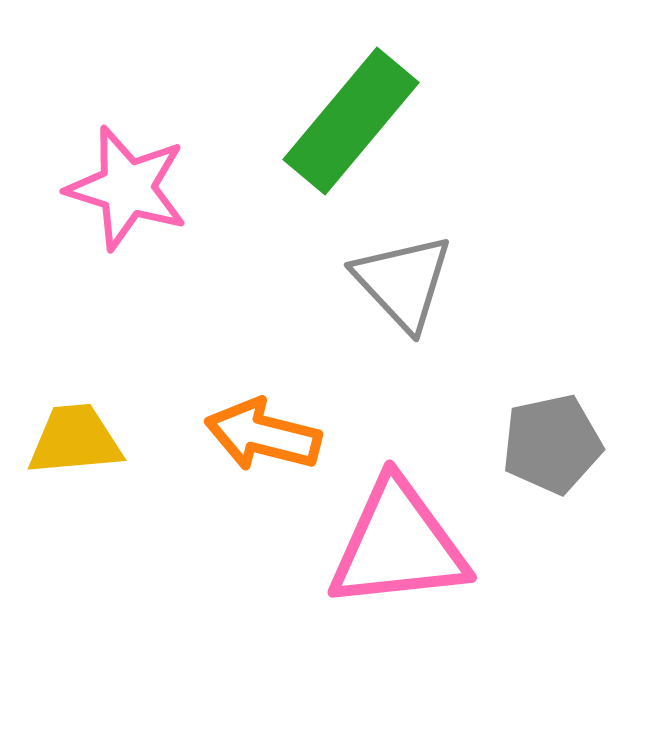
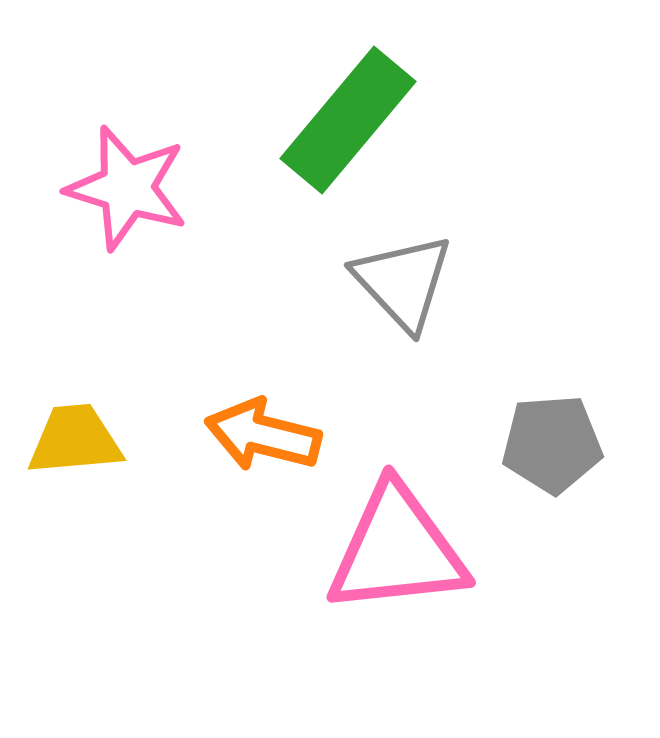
green rectangle: moved 3 px left, 1 px up
gray pentagon: rotated 8 degrees clockwise
pink triangle: moved 1 px left, 5 px down
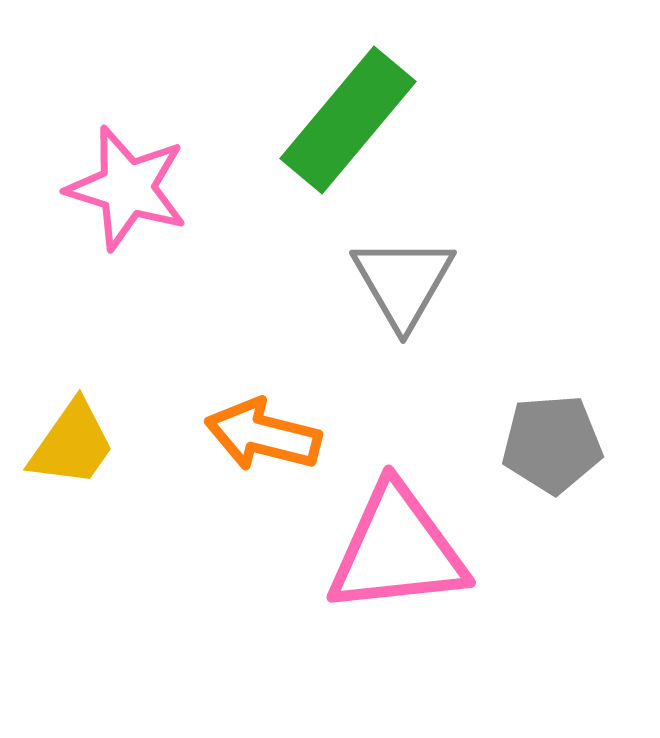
gray triangle: rotated 13 degrees clockwise
yellow trapezoid: moved 3 px left, 4 px down; rotated 130 degrees clockwise
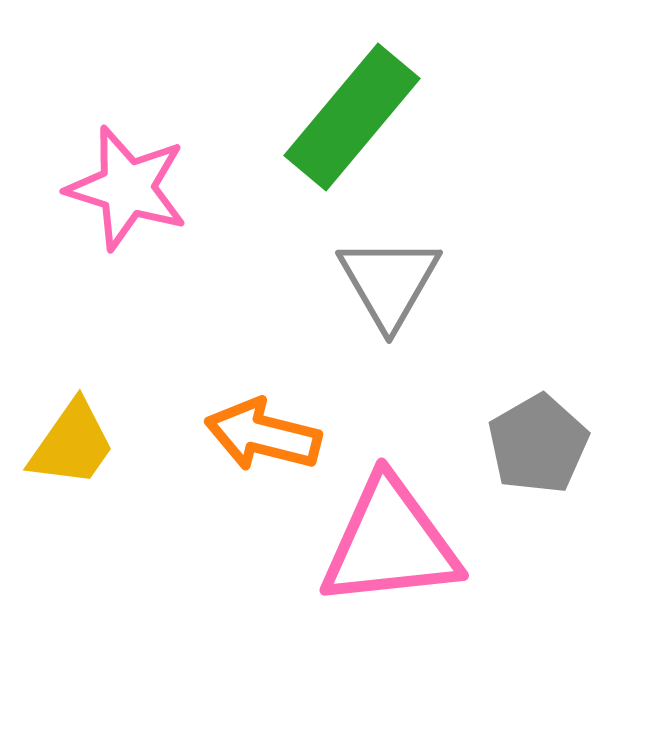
green rectangle: moved 4 px right, 3 px up
gray triangle: moved 14 px left
gray pentagon: moved 14 px left; rotated 26 degrees counterclockwise
pink triangle: moved 7 px left, 7 px up
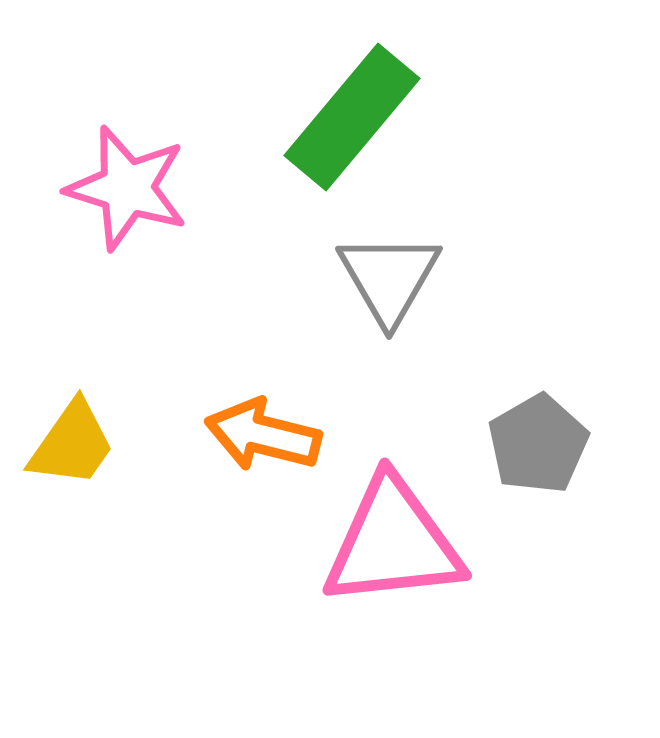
gray triangle: moved 4 px up
pink triangle: moved 3 px right
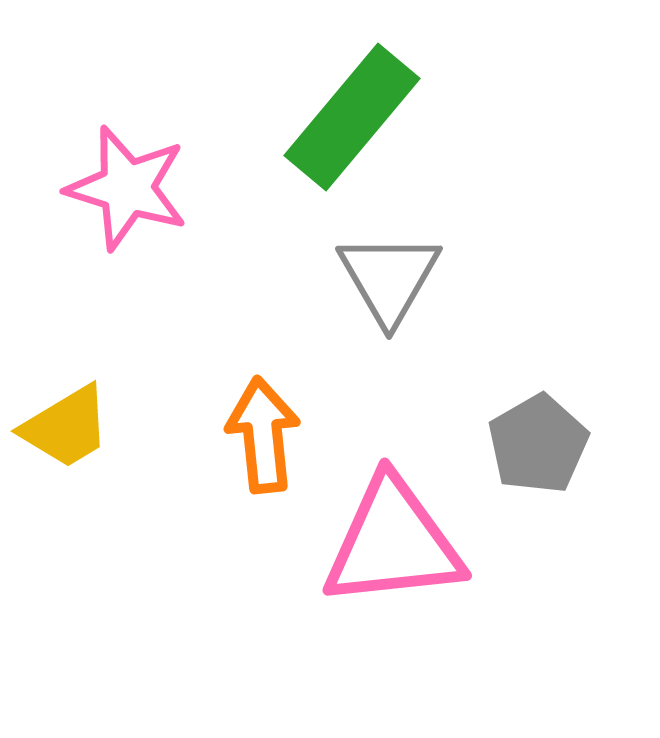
orange arrow: rotated 70 degrees clockwise
yellow trapezoid: moved 6 px left, 17 px up; rotated 24 degrees clockwise
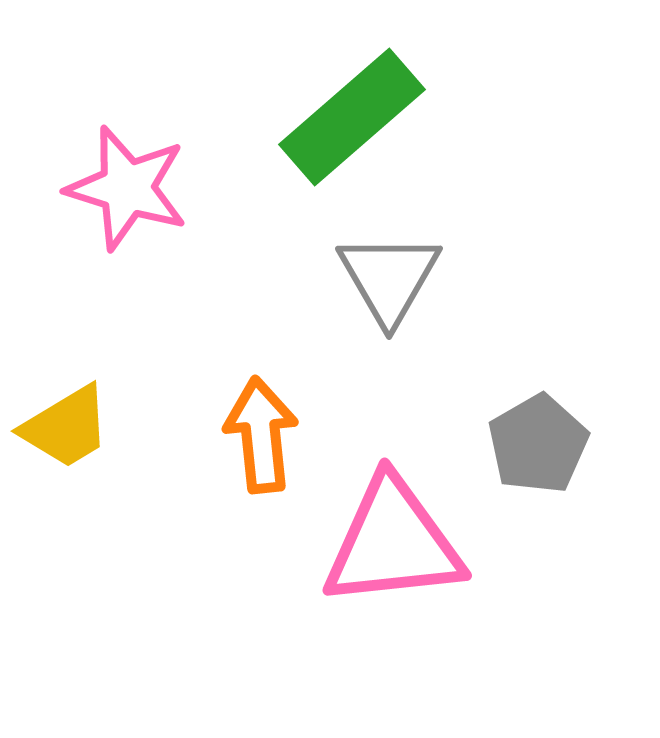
green rectangle: rotated 9 degrees clockwise
orange arrow: moved 2 px left
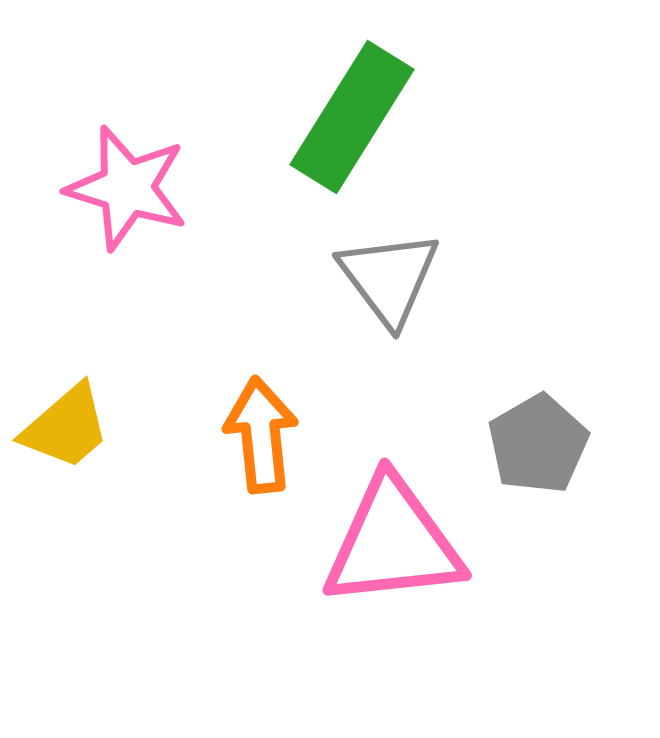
green rectangle: rotated 17 degrees counterclockwise
gray triangle: rotated 7 degrees counterclockwise
yellow trapezoid: rotated 10 degrees counterclockwise
